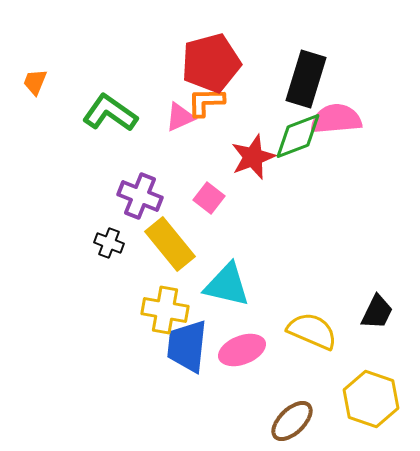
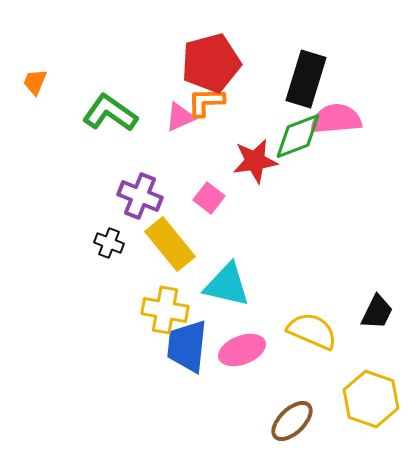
red star: moved 2 px right, 4 px down; rotated 12 degrees clockwise
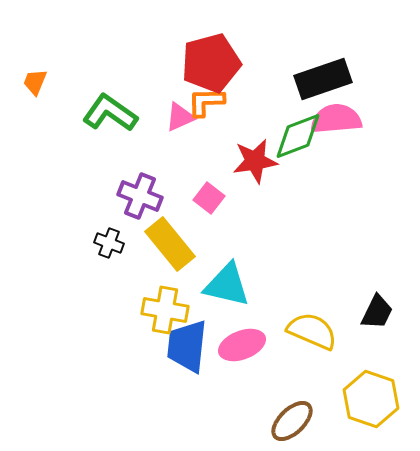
black rectangle: moved 17 px right; rotated 54 degrees clockwise
pink ellipse: moved 5 px up
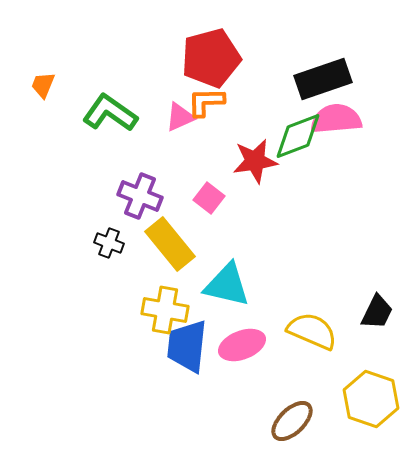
red pentagon: moved 5 px up
orange trapezoid: moved 8 px right, 3 px down
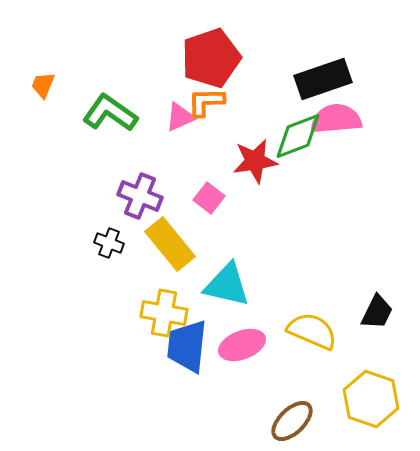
red pentagon: rotated 4 degrees counterclockwise
yellow cross: moved 1 px left, 3 px down
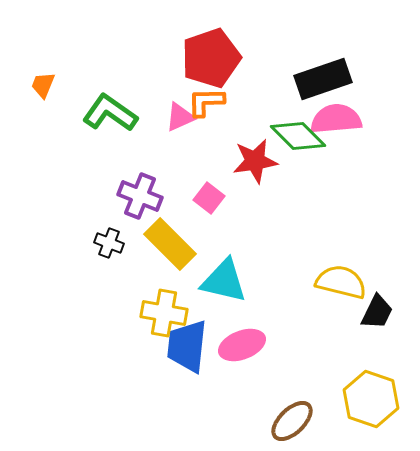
green diamond: rotated 66 degrees clockwise
yellow rectangle: rotated 6 degrees counterclockwise
cyan triangle: moved 3 px left, 4 px up
yellow semicircle: moved 29 px right, 49 px up; rotated 9 degrees counterclockwise
